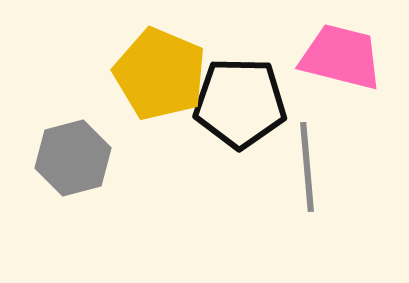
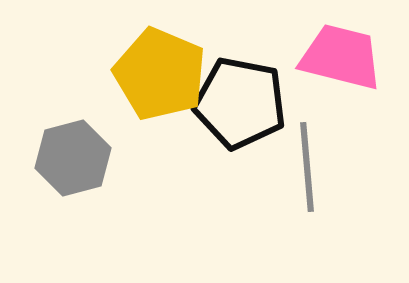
black pentagon: rotated 10 degrees clockwise
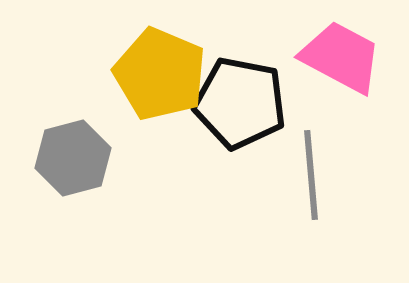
pink trapezoid: rotated 14 degrees clockwise
gray line: moved 4 px right, 8 px down
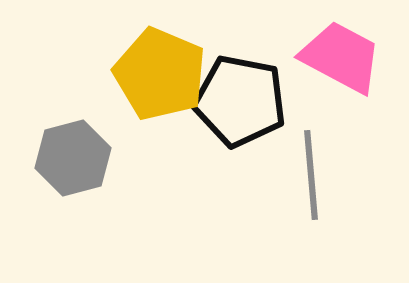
black pentagon: moved 2 px up
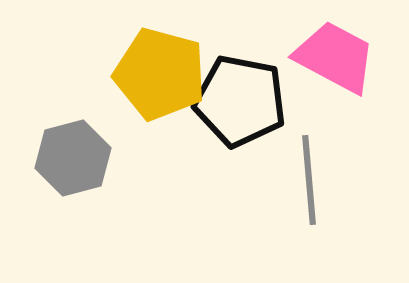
pink trapezoid: moved 6 px left
yellow pentagon: rotated 8 degrees counterclockwise
gray line: moved 2 px left, 5 px down
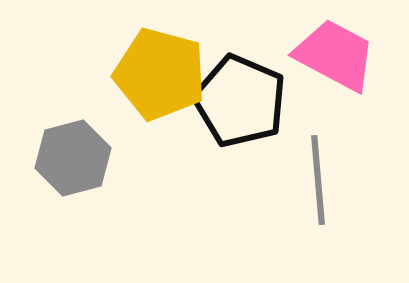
pink trapezoid: moved 2 px up
black pentagon: rotated 12 degrees clockwise
gray line: moved 9 px right
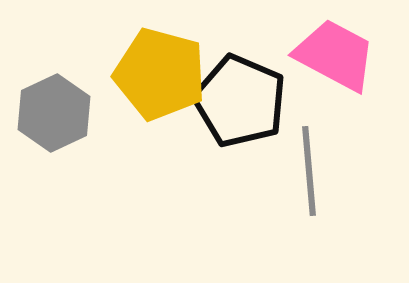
gray hexagon: moved 19 px left, 45 px up; rotated 10 degrees counterclockwise
gray line: moved 9 px left, 9 px up
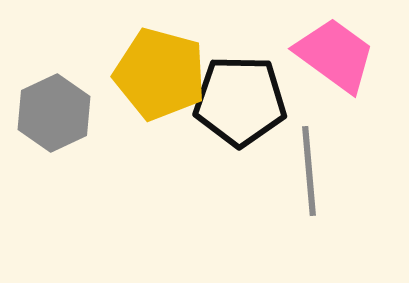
pink trapezoid: rotated 8 degrees clockwise
black pentagon: rotated 22 degrees counterclockwise
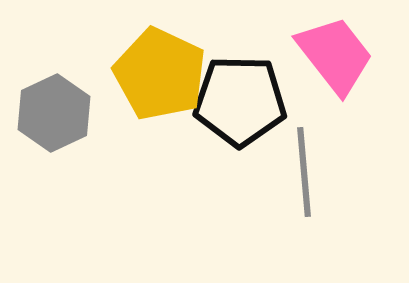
pink trapezoid: rotated 16 degrees clockwise
yellow pentagon: rotated 10 degrees clockwise
gray line: moved 5 px left, 1 px down
